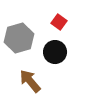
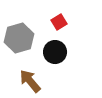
red square: rotated 21 degrees clockwise
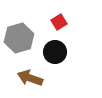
brown arrow: moved 3 px up; rotated 30 degrees counterclockwise
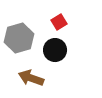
black circle: moved 2 px up
brown arrow: moved 1 px right
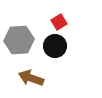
gray hexagon: moved 2 px down; rotated 12 degrees clockwise
black circle: moved 4 px up
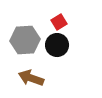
gray hexagon: moved 6 px right
black circle: moved 2 px right, 1 px up
